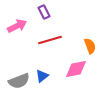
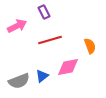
pink diamond: moved 8 px left, 2 px up
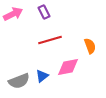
pink arrow: moved 4 px left, 12 px up
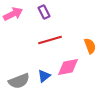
blue triangle: moved 2 px right
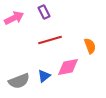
pink arrow: moved 1 px right, 4 px down
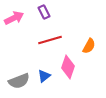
orange semicircle: moved 1 px left; rotated 49 degrees clockwise
pink diamond: rotated 60 degrees counterclockwise
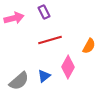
pink arrow: rotated 12 degrees clockwise
pink diamond: rotated 10 degrees clockwise
gray semicircle: rotated 20 degrees counterclockwise
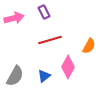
gray semicircle: moved 4 px left, 5 px up; rotated 20 degrees counterclockwise
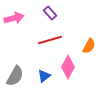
purple rectangle: moved 6 px right, 1 px down; rotated 16 degrees counterclockwise
